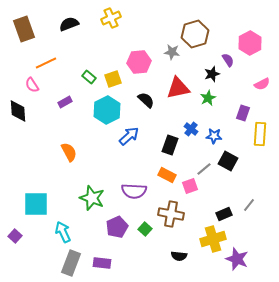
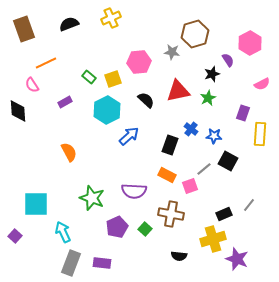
red triangle at (178, 88): moved 3 px down
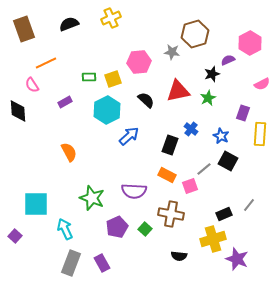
purple semicircle at (228, 60): rotated 80 degrees counterclockwise
green rectangle at (89, 77): rotated 40 degrees counterclockwise
blue star at (214, 136): moved 7 px right; rotated 21 degrees clockwise
cyan arrow at (63, 232): moved 2 px right, 3 px up
purple rectangle at (102, 263): rotated 54 degrees clockwise
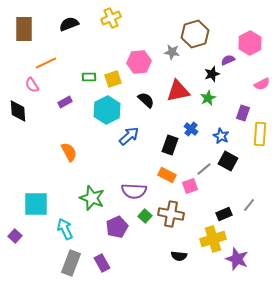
brown rectangle at (24, 29): rotated 20 degrees clockwise
green square at (145, 229): moved 13 px up
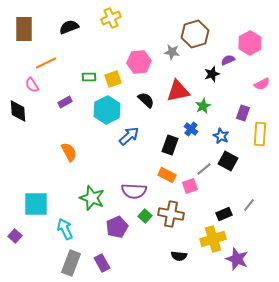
black semicircle at (69, 24): moved 3 px down
green star at (208, 98): moved 5 px left, 8 px down
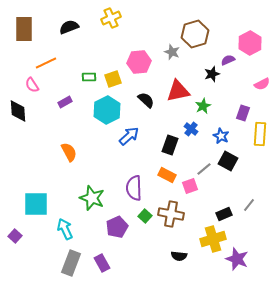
gray star at (172, 52): rotated 14 degrees clockwise
purple semicircle at (134, 191): moved 3 px up; rotated 85 degrees clockwise
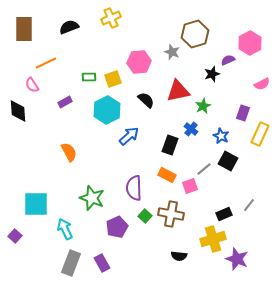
yellow rectangle at (260, 134): rotated 20 degrees clockwise
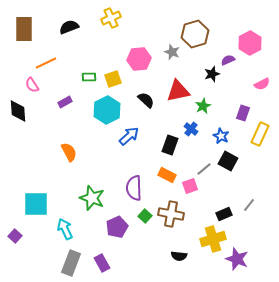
pink hexagon at (139, 62): moved 3 px up
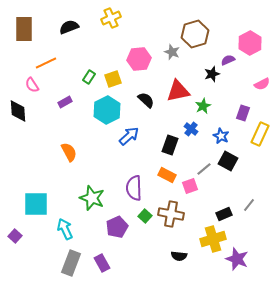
green rectangle at (89, 77): rotated 56 degrees counterclockwise
